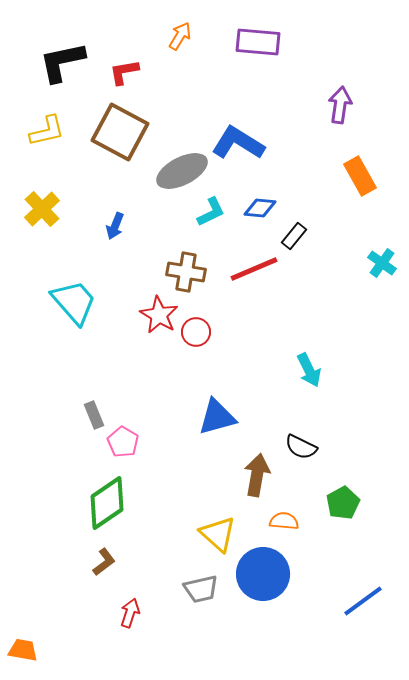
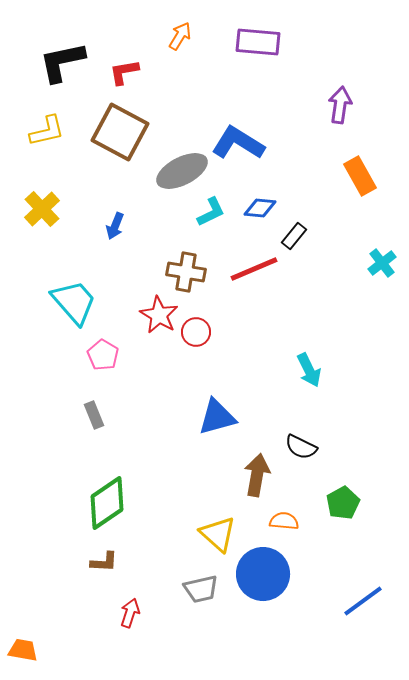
cyan cross: rotated 16 degrees clockwise
pink pentagon: moved 20 px left, 87 px up
brown L-shape: rotated 40 degrees clockwise
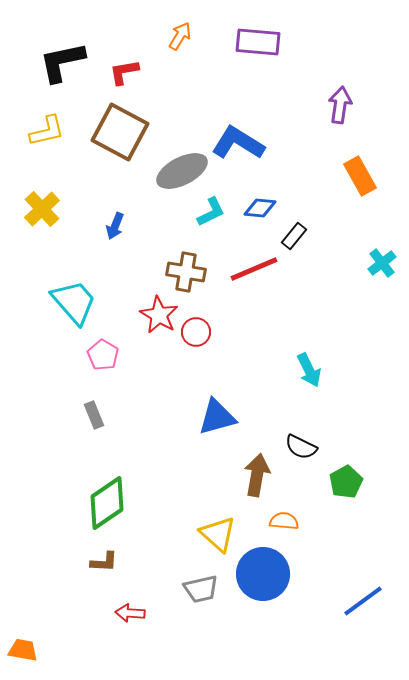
green pentagon: moved 3 px right, 21 px up
red arrow: rotated 104 degrees counterclockwise
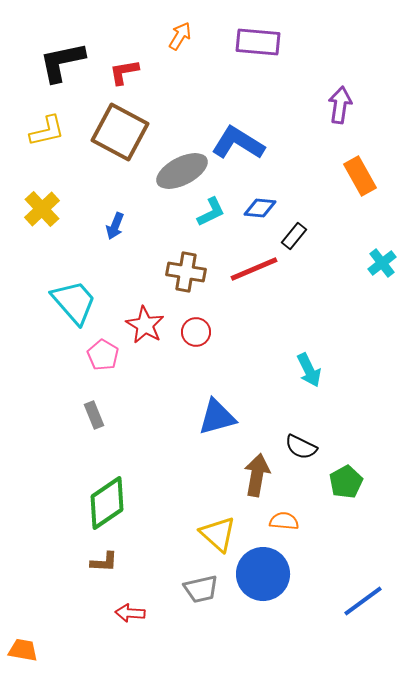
red star: moved 14 px left, 10 px down
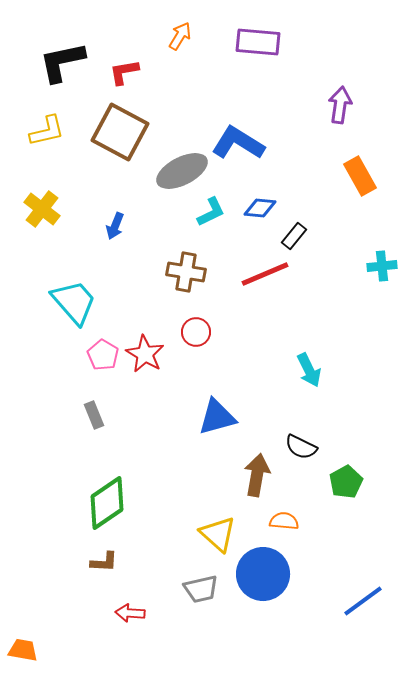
yellow cross: rotated 9 degrees counterclockwise
cyan cross: moved 3 px down; rotated 32 degrees clockwise
red line: moved 11 px right, 5 px down
red star: moved 29 px down
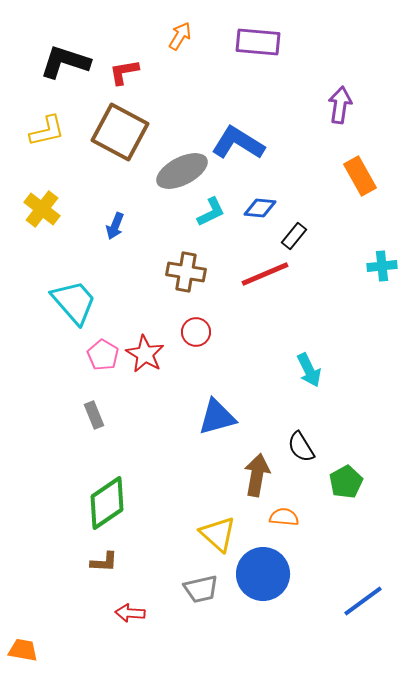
black L-shape: moved 3 px right; rotated 30 degrees clockwise
black semicircle: rotated 32 degrees clockwise
orange semicircle: moved 4 px up
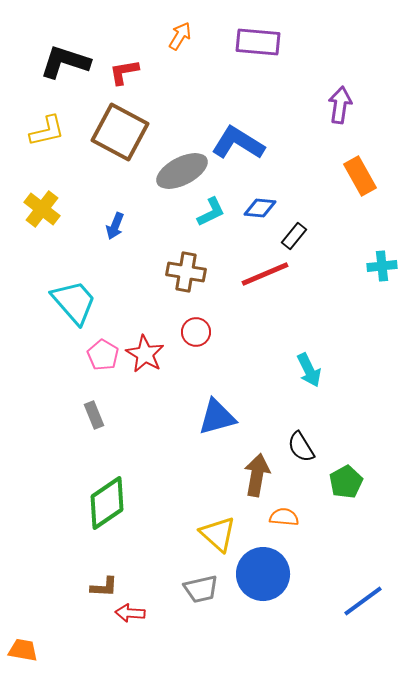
brown L-shape: moved 25 px down
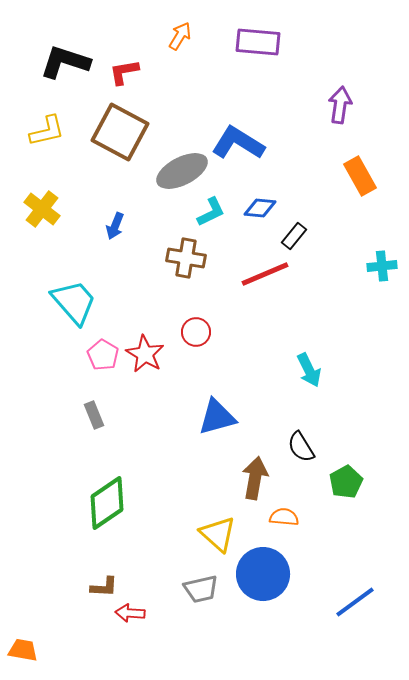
brown cross: moved 14 px up
brown arrow: moved 2 px left, 3 px down
blue line: moved 8 px left, 1 px down
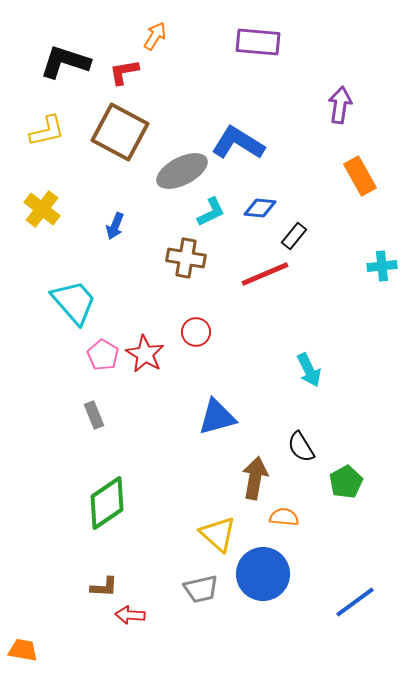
orange arrow: moved 25 px left
red arrow: moved 2 px down
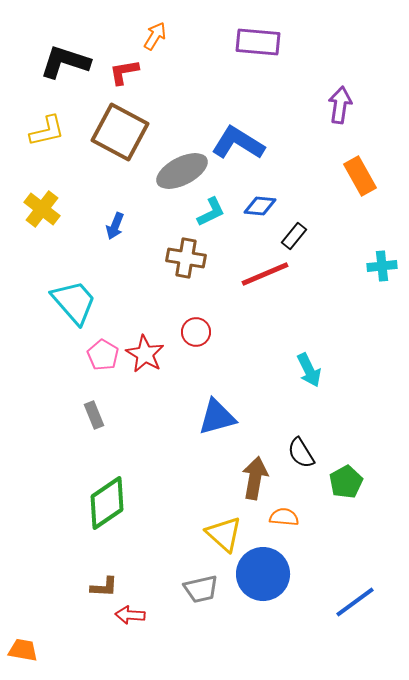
blue diamond: moved 2 px up
black semicircle: moved 6 px down
yellow triangle: moved 6 px right
